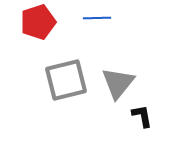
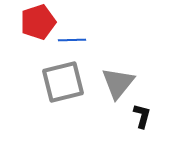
blue line: moved 25 px left, 22 px down
gray square: moved 3 px left, 2 px down
black L-shape: rotated 25 degrees clockwise
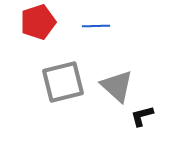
blue line: moved 24 px right, 14 px up
gray triangle: moved 1 px left, 3 px down; rotated 27 degrees counterclockwise
black L-shape: rotated 120 degrees counterclockwise
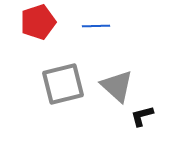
gray square: moved 2 px down
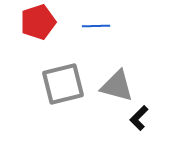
gray triangle: rotated 27 degrees counterclockwise
black L-shape: moved 3 px left, 2 px down; rotated 30 degrees counterclockwise
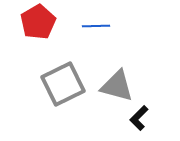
red pentagon: rotated 12 degrees counterclockwise
gray square: rotated 12 degrees counterclockwise
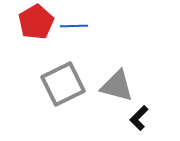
red pentagon: moved 2 px left
blue line: moved 22 px left
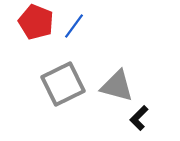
red pentagon: rotated 20 degrees counterclockwise
blue line: rotated 52 degrees counterclockwise
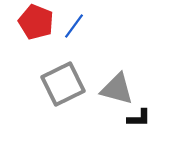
gray triangle: moved 3 px down
black L-shape: rotated 135 degrees counterclockwise
